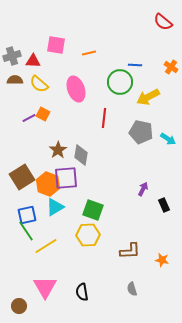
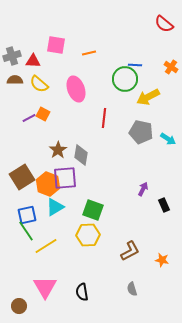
red semicircle: moved 1 px right, 2 px down
green circle: moved 5 px right, 3 px up
purple square: moved 1 px left
brown L-shape: rotated 25 degrees counterclockwise
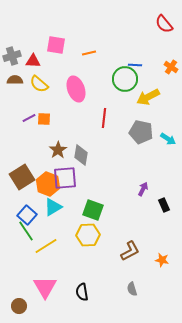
red semicircle: rotated 12 degrees clockwise
orange square: moved 1 px right, 5 px down; rotated 24 degrees counterclockwise
cyan triangle: moved 2 px left
blue square: rotated 36 degrees counterclockwise
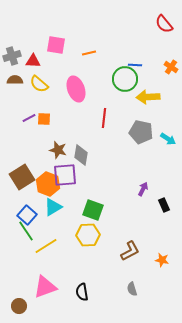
yellow arrow: rotated 25 degrees clockwise
brown star: rotated 24 degrees counterclockwise
purple square: moved 3 px up
pink triangle: rotated 40 degrees clockwise
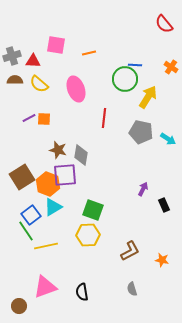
yellow arrow: rotated 125 degrees clockwise
blue square: moved 4 px right; rotated 12 degrees clockwise
yellow line: rotated 20 degrees clockwise
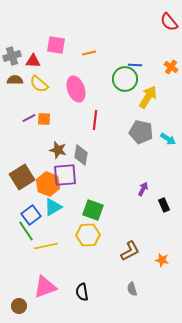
red semicircle: moved 5 px right, 2 px up
red line: moved 9 px left, 2 px down
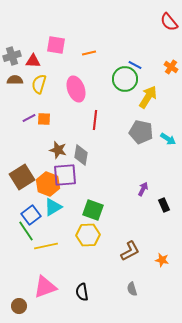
blue line: rotated 24 degrees clockwise
yellow semicircle: rotated 66 degrees clockwise
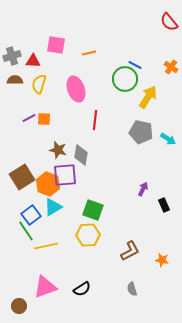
black semicircle: moved 3 px up; rotated 114 degrees counterclockwise
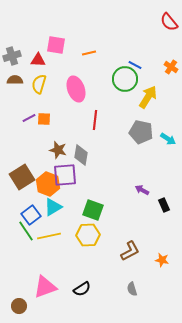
red triangle: moved 5 px right, 1 px up
purple arrow: moved 1 px left, 1 px down; rotated 88 degrees counterclockwise
yellow line: moved 3 px right, 10 px up
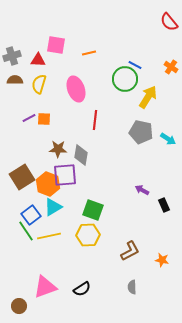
brown star: moved 1 px up; rotated 12 degrees counterclockwise
gray semicircle: moved 2 px up; rotated 16 degrees clockwise
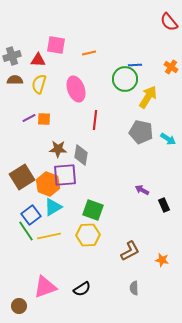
blue line: rotated 32 degrees counterclockwise
gray semicircle: moved 2 px right, 1 px down
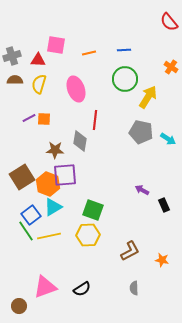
blue line: moved 11 px left, 15 px up
brown star: moved 3 px left, 1 px down
gray diamond: moved 1 px left, 14 px up
